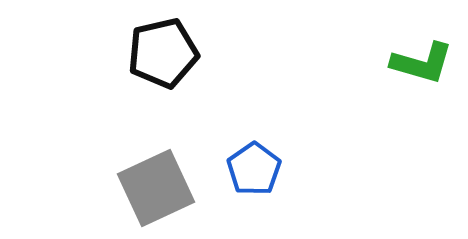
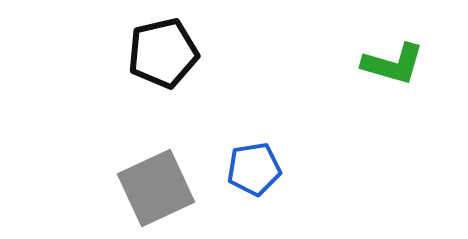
green L-shape: moved 29 px left, 1 px down
blue pentagon: rotated 26 degrees clockwise
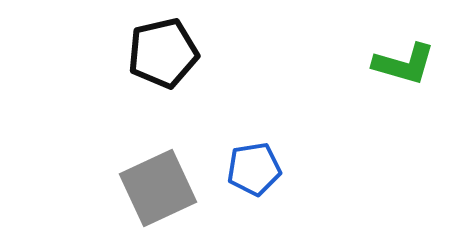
green L-shape: moved 11 px right
gray square: moved 2 px right
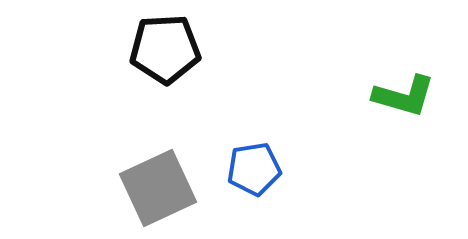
black pentagon: moved 2 px right, 4 px up; rotated 10 degrees clockwise
green L-shape: moved 32 px down
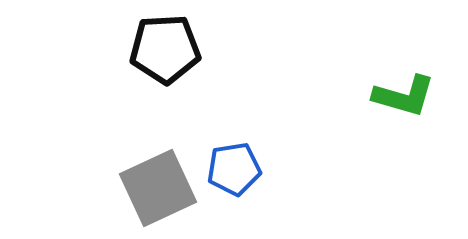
blue pentagon: moved 20 px left
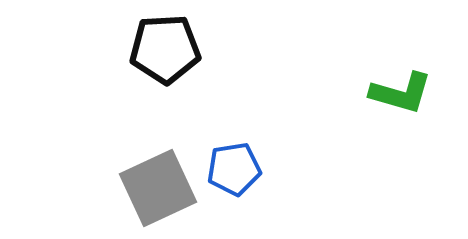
green L-shape: moved 3 px left, 3 px up
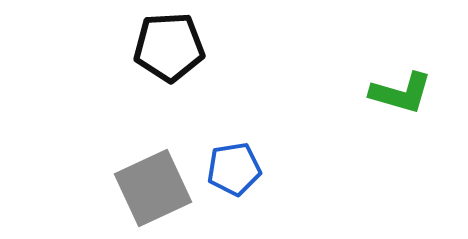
black pentagon: moved 4 px right, 2 px up
gray square: moved 5 px left
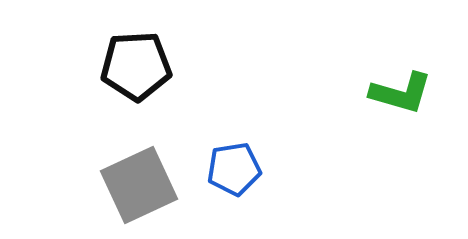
black pentagon: moved 33 px left, 19 px down
gray square: moved 14 px left, 3 px up
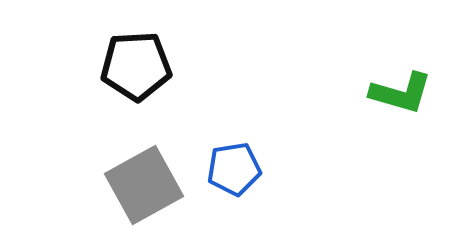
gray square: moved 5 px right; rotated 4 degrees counterclockwise
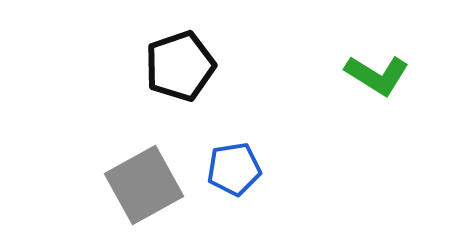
black pentagon: moved 44 px right; rotated 16 degrees counterclockwise
green L-shape: moved 24 px left, 18 px up; rotated 16 degrees clockwise
